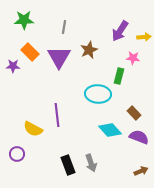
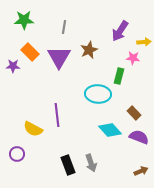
yellow arrow: moved 5 px down
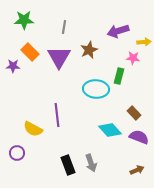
purple arrow: moved 2 px left; rotated 40 degrees clockwise
cyan ellipse: moved 2 px left, 5 px up
purple circle: moved 1 px up
brown arrow: moved 4 px left, 1 px up
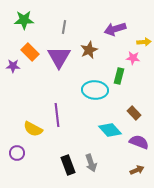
purple arrow: moved 3 px left, 2 px up
cyan ellipse: moved 1 px left, 1 px down
purple semicircle: moved 5 px down
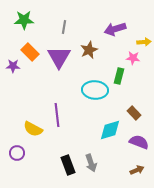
cyan diamond: rotated 65 degrees counterclockwise
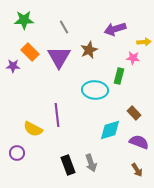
gray line: rotated 40 degrees counterclockwise
brown arrow: rotated 80 degrees clockwise
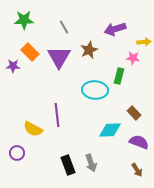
cyan diamond: rotated 15 degrees clockwise
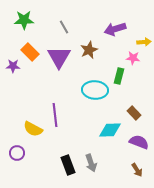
purple line: moved 2 px left
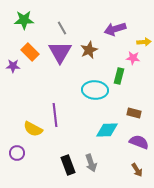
gray line: moved 2 px left, 1 px down
purple triangle: moved 1 px right, 5 px up
brown rectangle: rotated 32 degrees counterclockwise
cyan diamond: moved 3 px left
